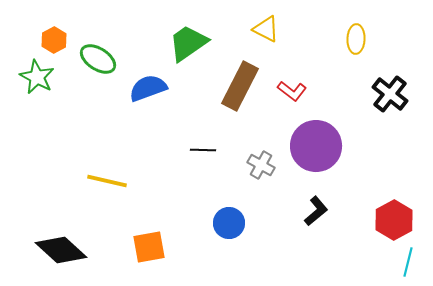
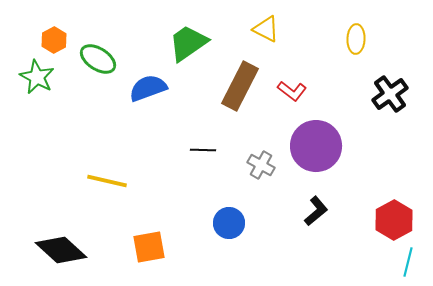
black cross: rotated 15 degrees clockwise
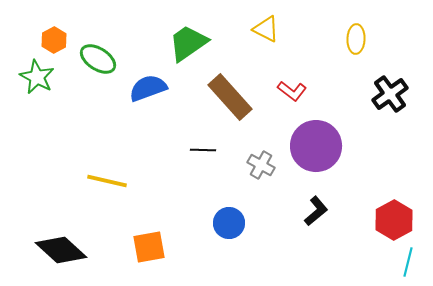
brown rectangle: moved 10 px left, 11 px down; rotated 69 degrees counterclockwise
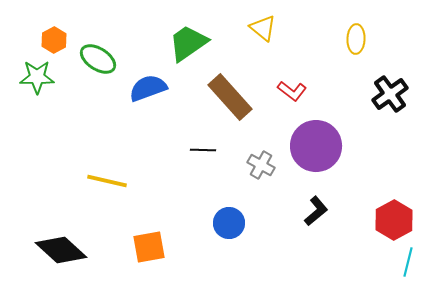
yellow triangle: moved 3 px left, 1 px up; rotated 12 degrees clockwise
green star: rotated 28 degrees counterclockwise
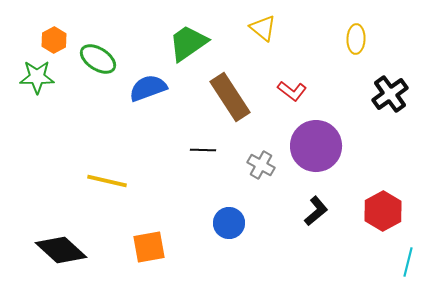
brown rectangle: rotated 9 degrees clockwise
red hexagon: moved 11 px left, 9 px up
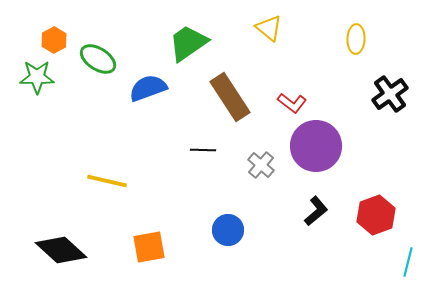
yellow triangle: moved 6 px right
red L-shape: moved 12 px down
gray cross: rotated 12 degrees clockwise
red hexagon: moved 7 px left, 4 px down; rotated 9 degrees clockwise
blue circle: moved 1 px left, 7 px down
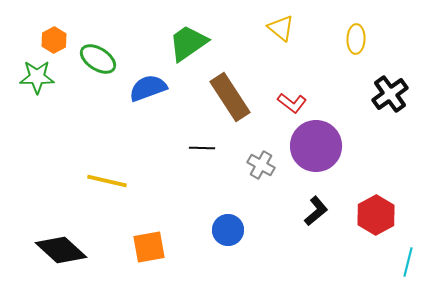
yellow triangle: moved 12 px right
black line: moved 1 px left, 2 px up
gray cross: rotated 12 degrees counterclockwise
red hexagon: rotated 9 degrees counterclockwise
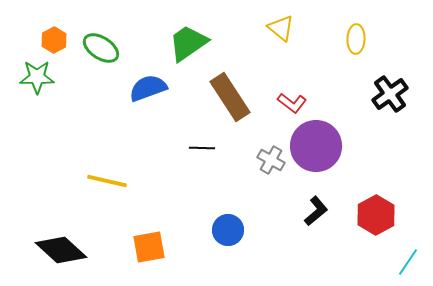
green ellipse: moved 3 px right, 11 px up
gray cross: moved 10 px right, 5 px up
cyan line: rotated 20 degrees clockwise
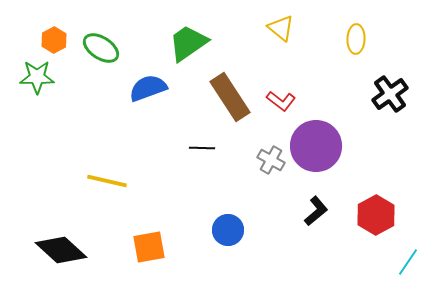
red L-shape: moved 11 px left, 2 px up
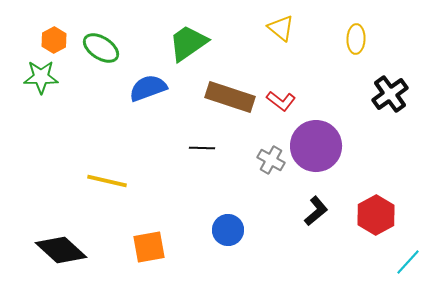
green star: moved 4 px right
brown rectangle: rotated 39 degrees counterclockwise
cyan line: rotated 8 degrees clockwise
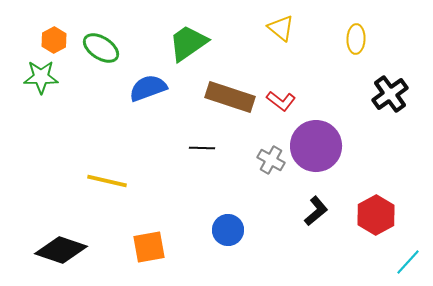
black diamond: rotated 24 degrees counterclockwise
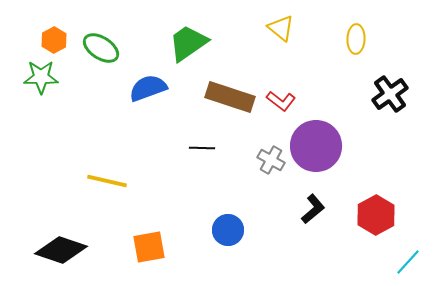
black L-shape: moved 3 px left, 2 px up
